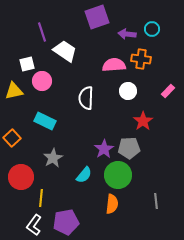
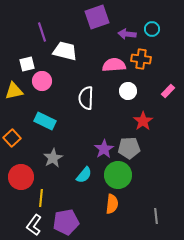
white trapezoid: rotated 20 degrees counterclockwise
gray line: moved 15 px down
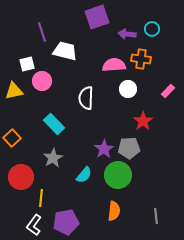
white circle: moved 2 px up
cyan rectangle: moved 9 px right, 3 px down; rotated 20 degrees clockwise
orange semicircle: moved 2 px right, 7 px down
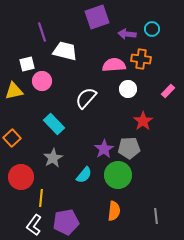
white semicircle: rotated 40 degrees clockwise
